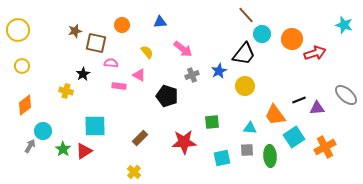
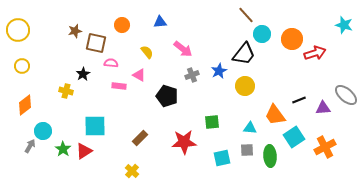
purple triangle at (317, 108): moved 6 px right
yellow cross at (134, 172): moved 2 px left, 1 px up
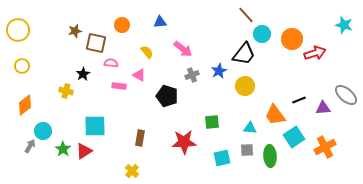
brown rectangle at (140, 138): rotated 35 degrees counterclockwise
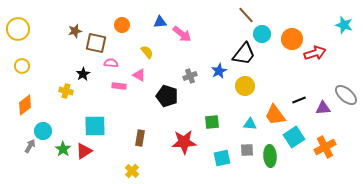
yellow circle at (18, 30): moved 1 px up
pink arrow at (183, 49): moved 1 px left, 15 px up
gray cross at (192, 75): moved 2 px left, 1 px down
cyan triangle at (250, 128): moved 4 px up
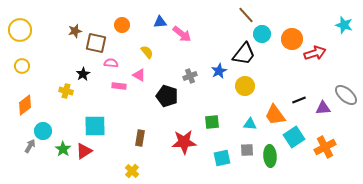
yellow circle at (18, 29): moved 2 px right, 1 px down
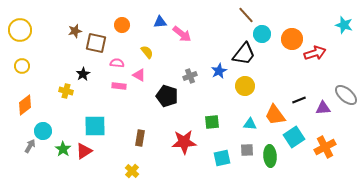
pink semicircle at (111, 63): moved 6 px right
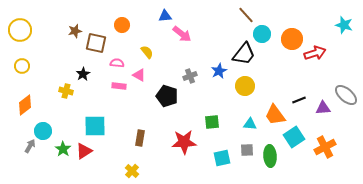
blue triangle at (160, 22): moved 5 px right, 6 px up
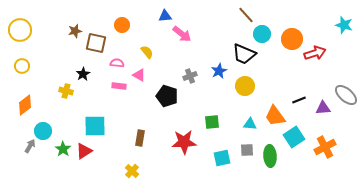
black trapezoid at (244, 54): rotated 75 degrees clockwise
orange trapezoid at (275, 115): moved 1 px down
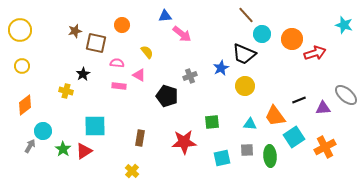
blue star at (219, 71): moved 2 px right, 3 px up
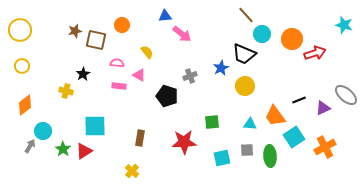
brown square at (96, 43): moved 3 px up
purple triangle at (323, 108): rotated 21 degrees counterclockwise
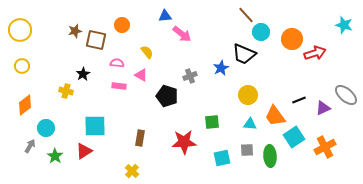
cyan circle at (262, 34): moved 1 px left, 2 px up
pink triangle at (139, 75): moved 2 px right
yellow circle at (245, 86): moved 3 px right, 9 px down
cyan circle at (43, 131): moved 3 px right, 3 px up
green star at (63, 149): moved 8 px left, 7 px down
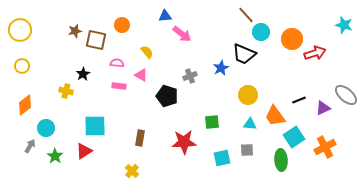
green ellipse at (270, 156): moved 11 px right, 4 px down
